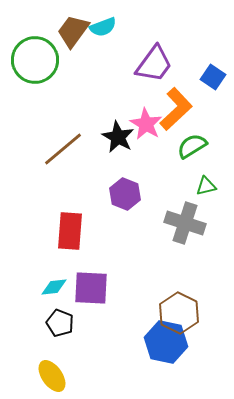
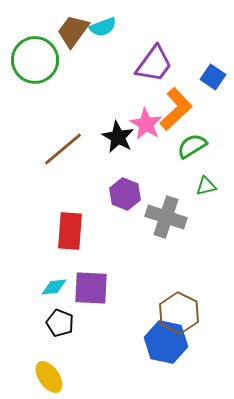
gray cross: moved 19 px left, 6 px up
yellow ellipse: moved 3 px left, 1 px down
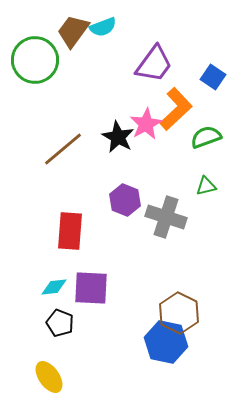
pink star: rotated 12 degrees clockwise
green semicircle: moved 14 px right, 9 px up; rotated 12 degrees clockwise
purple hexagon: moved 6 px down
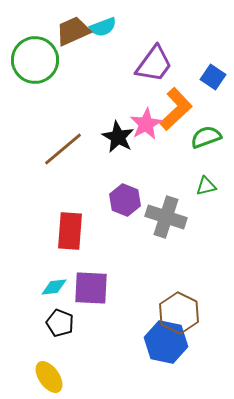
brown trapezoid: rotated 30 degrees clockwise
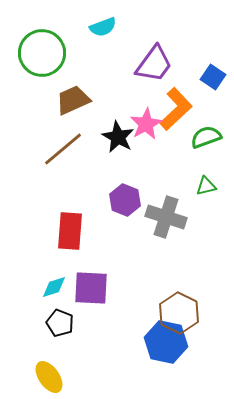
brown trapezoid: moved 69 px down
green circle: moved 7 px right, 7 px up
cyan diamond: rotated 12 degrees counterclockwise
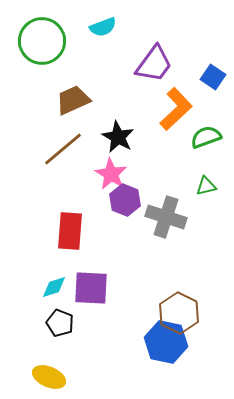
green circle: moved 12 px up
pink star: moved 35 px left, 50 px down; rotated 12 degrees counterclockwise
yellow ellipse: rotated 32 degrees counterclockwise
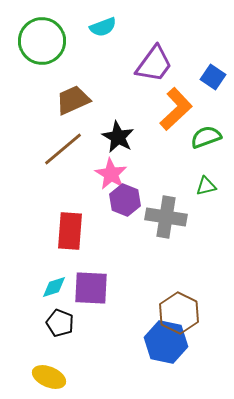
gray cross: rotated 9 degrees counterclockwise
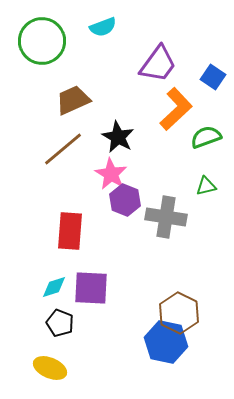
purple trapezoid: moved 4 px right
yellow ellipse: moved 1 px right, 9 px up
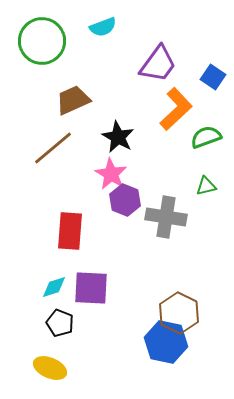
brown line: moved 10 px left, 1 px up
